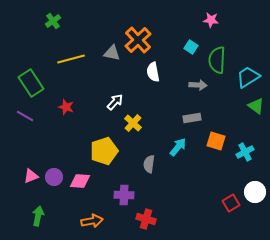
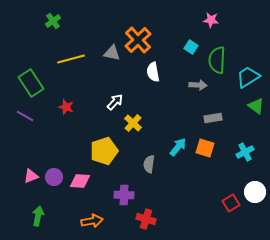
gray rectangle: moved 21 px right
orange square: moved 11 px left, 7 px down
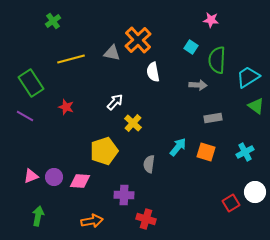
orange square: moved 1 px right, 4 px down
